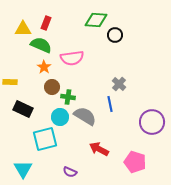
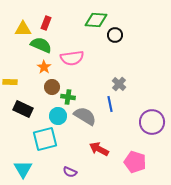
cyan circle: moved 2 px left, 1 px up
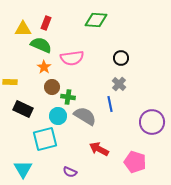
black circle: moved 6 px right, 23 px down
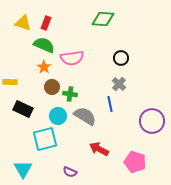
green diamond: moved 7 px right, 1 px up
yellow triangle: moved 6 px up; rotated 18 degrees clockwise
green semicircle: moved 3 px right
green cross: moved 2 px right, 3 px up
purple circle: moved 1 px up
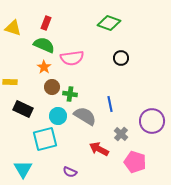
green diamond: moved 6 px right, 4 px down; rotated 15 degrees clockwise
yellow triangle: moved 10 px left, 5 px down
gray cross: moved 2 px right, 50 px down
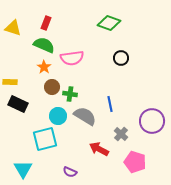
black rectangle: moved 5 px left, 5 px up
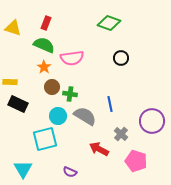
pink pentagon: moved 1 px right, 1 px up
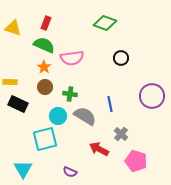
green diamond: moved 4 px left
brown circle: moved 7 px left
purple circle: moved 25 px up
